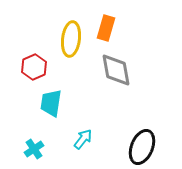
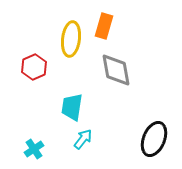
orange rectangle: moved 2 px left, 2 px up
cyan trapezoid: moved 21 px right, 4 px down
black ellipse: moved 12 px right, 8 px up
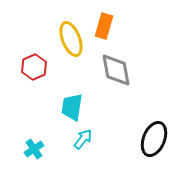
yellow ellipse: rotated 28 degrees counterclockwise
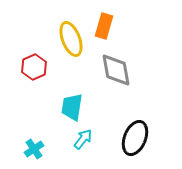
black ellipse: moved 19 px left, 1 px up
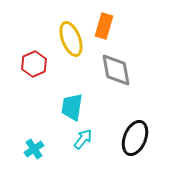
red hexagon: moved 3 px up
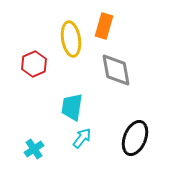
yellow ellipse: rotated 12 degrees clockwise
cyan arrow: moved 1 px left, 1 px up
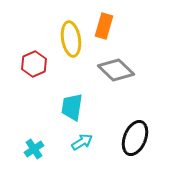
gray diamond: rotated 36 degrees counterclockwise
cyan arrow: moved 4 px down; rotated 20 degrees clockwise
